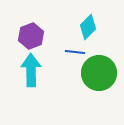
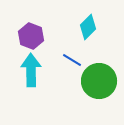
purple hexagon: rotated 20 degrees counterclockwise
blue line: moved 3 px left, 8 px down; rotated 24 degrees clockwise
green circle: moved 8 px down
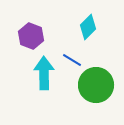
cyan arrow: moved 13 px right, 3 px down
green circle: moved 3 px left, 4 px down
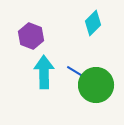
cyan diamond: moved 5 px right, 4 px up
blue line: moved 4 px right, 12 px down
cyan arrow: moved 1 px up
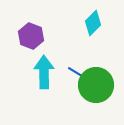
blue line: moved 1 px right, 1 px down
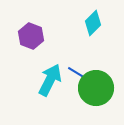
cyan arrow: moved 6 px right, 8 px down; rotated 28 degrees clockwise
green circle: moved 3 px down
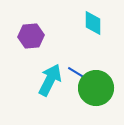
cyan diamond: rotated 45 degrees counterclockwise
purple hexagon: rotated 25 degrees counterclockwise
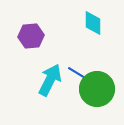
green circle: moved 1 px right, 1 px down
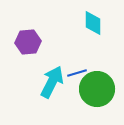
purple hexagon: moved 3 px left, 6 px down
blue line: rotated 48 degrees counterclockwise
cyan arrow: moved 2 px right, 2 px down
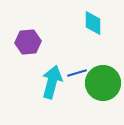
cyan arrow: rotated 12 degrees counterclockwise
green circle: moved 6 px right, 6 px up
